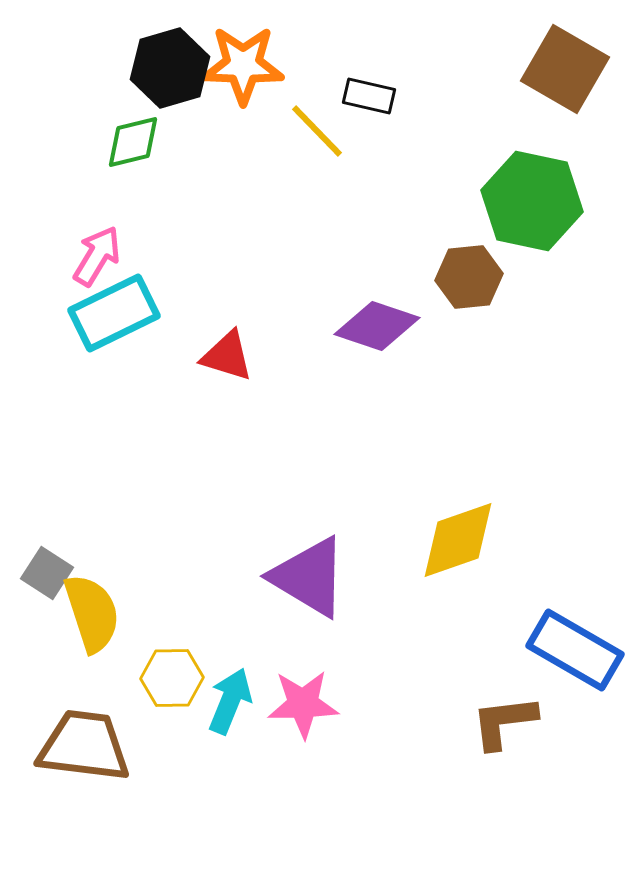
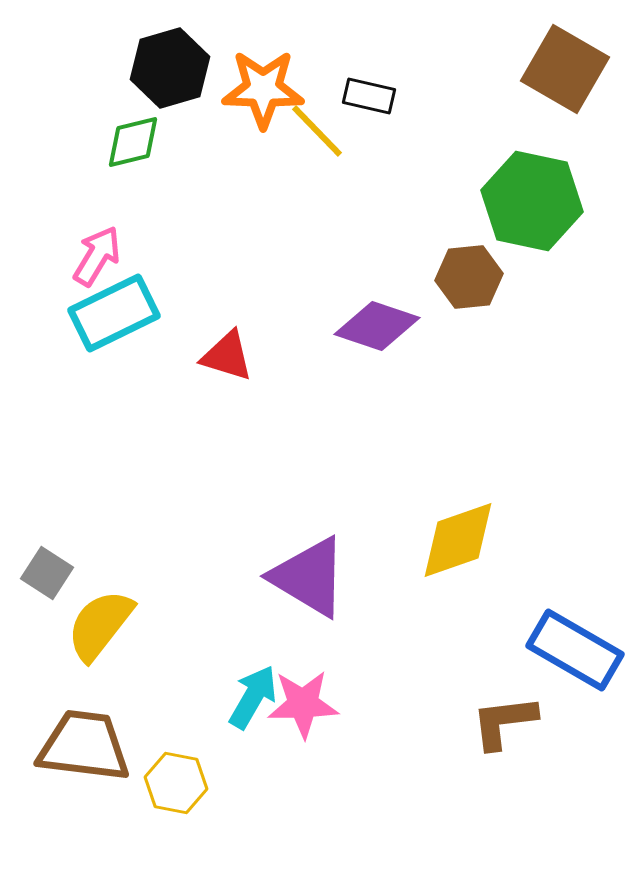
orange star: moved 20 px right, 24 px down
yellow semicircle: moved 8 px right, 12 px down; rotated 124 degrees counterclockwise
yellow hexagon: moved 4 px right, 105 px down; rotated 12 degrees clockwise
cyan arrow: moved 23 px right, 4 px up; rotated 8 degrees clockwise
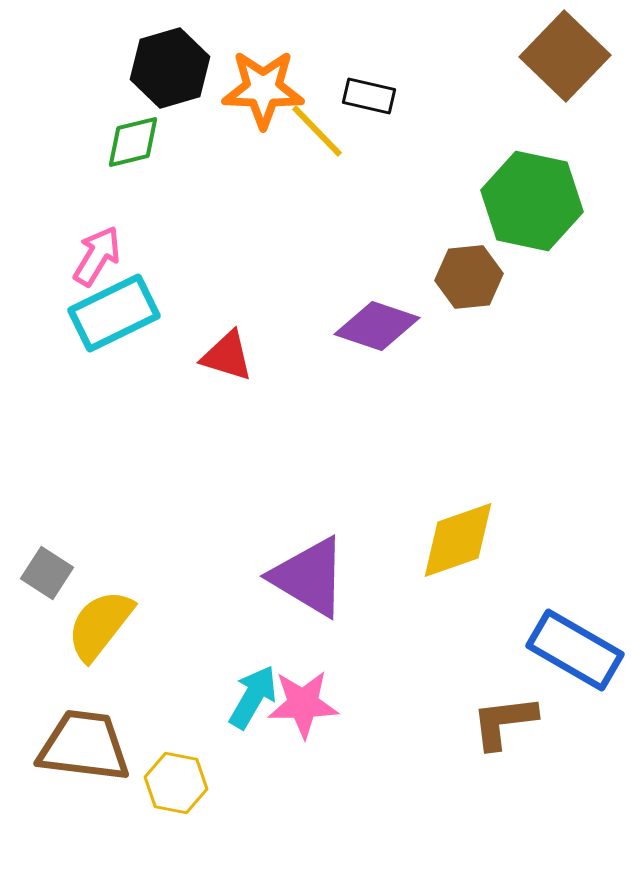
brown square: moved 13 px up; rotated 14 degrees clockwise
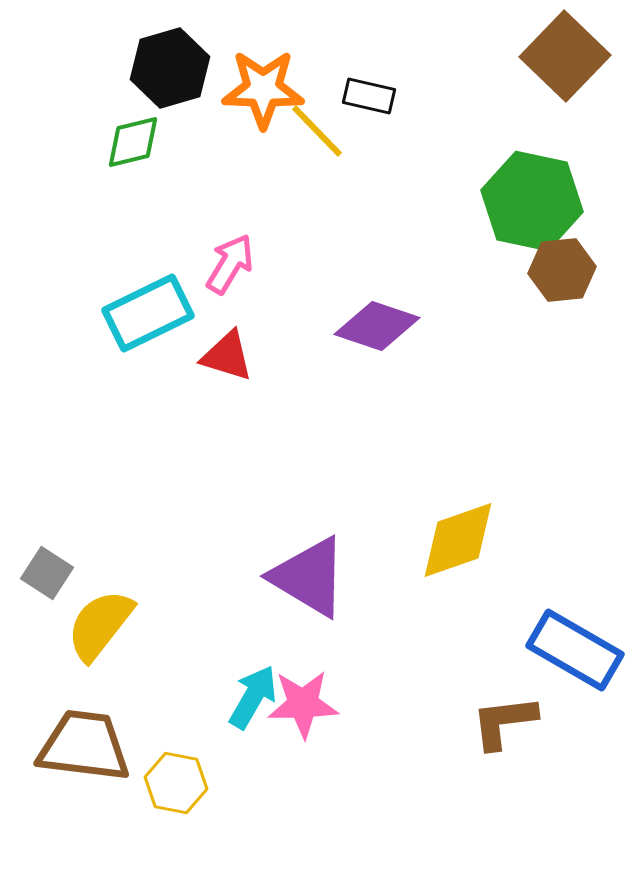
pink arrow: moved 133 px right, 8 px down
brown hexagon: moved 93 px right, 7 px up
cyan rectangle: moved 34 px right
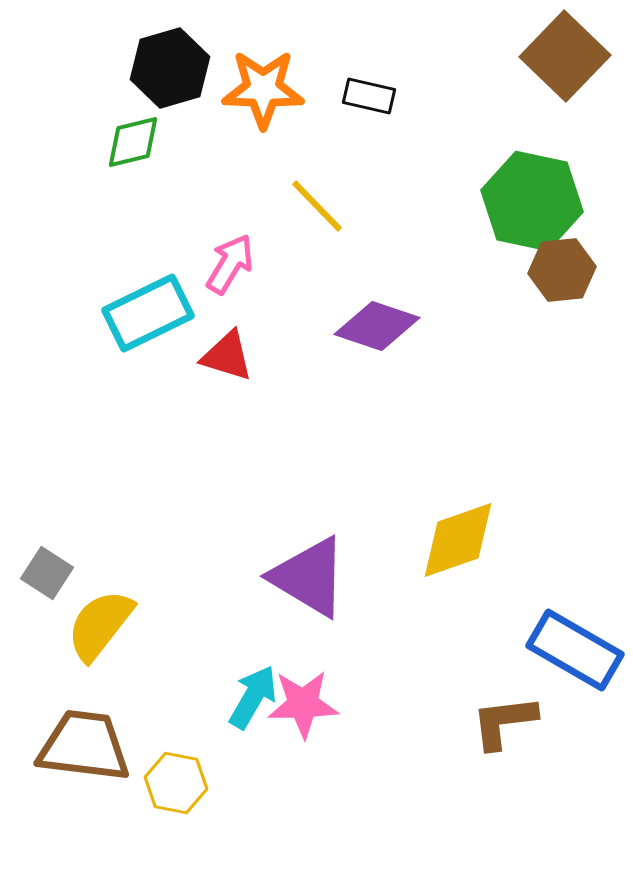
yellow line: moved 75 px down
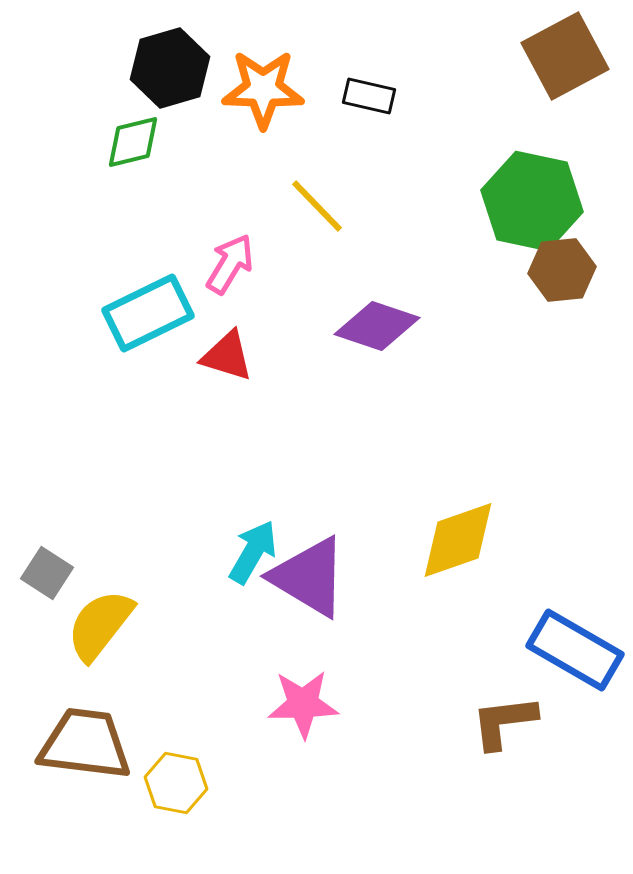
brown square: rotated 18 degrees clockwise
cyan arrow: moved 145 px up
brown trapezoid: moved 1 px right, 2 px up
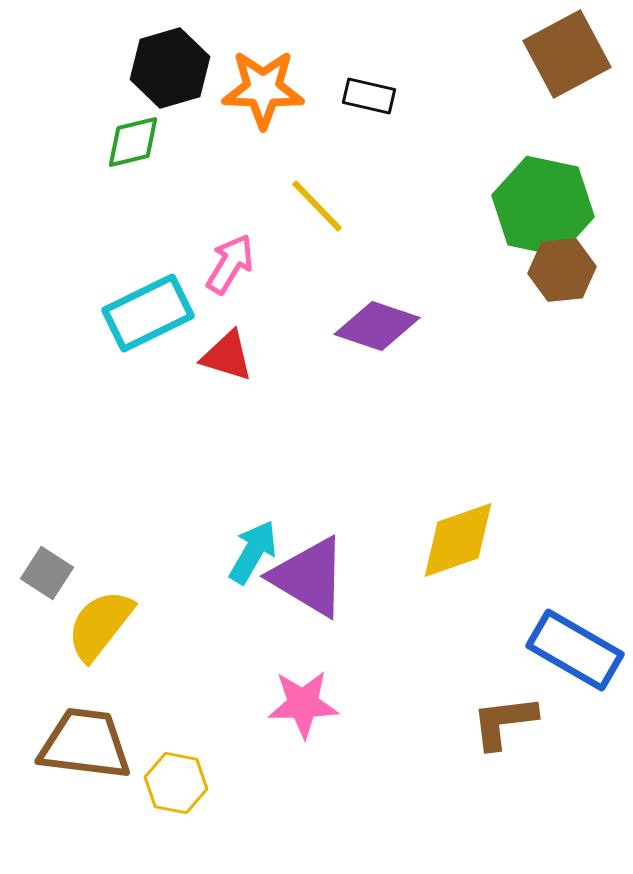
brown square: moved 2 px right, 2 px up
green hexagon: moved 11 px right, 5 px down
